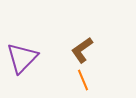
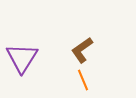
purple triangle: rotated 12 degrees counterclockwise
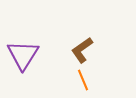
purple triangle: moved 1 px right, 3 px up
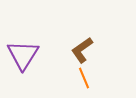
orange line: moved 1 px right, 2 px up
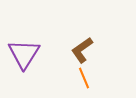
purple triangle: moved 1 px right, 1 px up
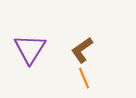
purple triangle: moved 6 px right, 5 px up
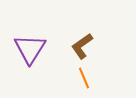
brown L-shape: moved 4 px up
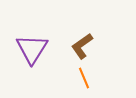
purple triangle: moved 2 px right
